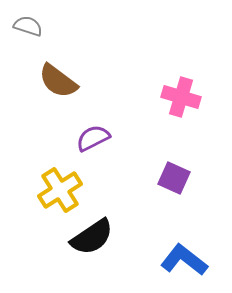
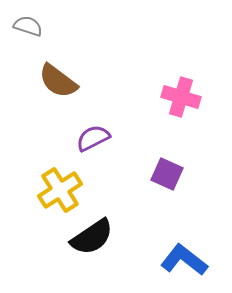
purple square: moved 7 px left, 4 px up
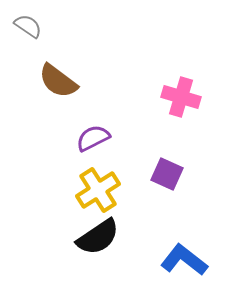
gray semicircle: rotated 16 degrees clockwise
yellow cross: moved 38 px right
black semicircle: moved 6 px right
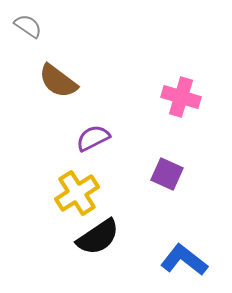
yellow cross: moved 21 px left, 3 px down
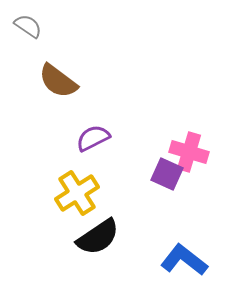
pink cross: moved 8 px right, 55 px down
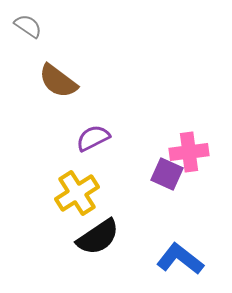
pink cross: rotated 24 degrees counterclockwise
blue L-shape: moved 4 px left, 1 px up
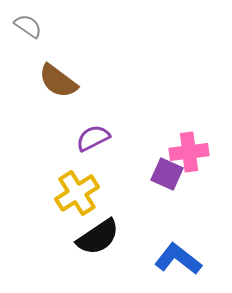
blue L-shape: moved 2 px left
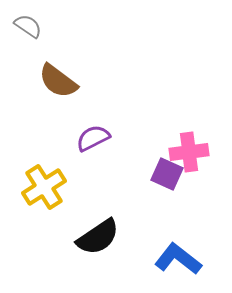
yellow cross: moved 33 px left, 6 px up
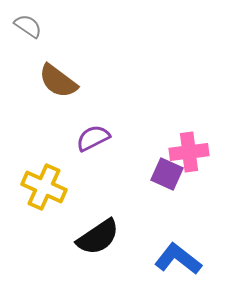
yellow cross: rotated 33 degrees counterclockwise
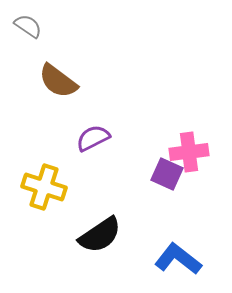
yellow cross: rotated 6 degrees counterclockwise
black semicircle: moved 2 px right, 2 px up
